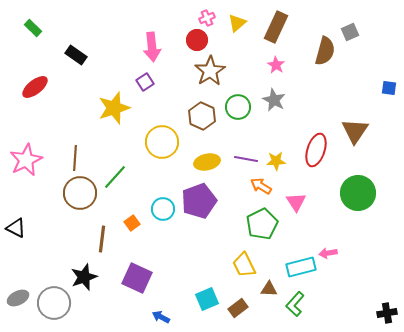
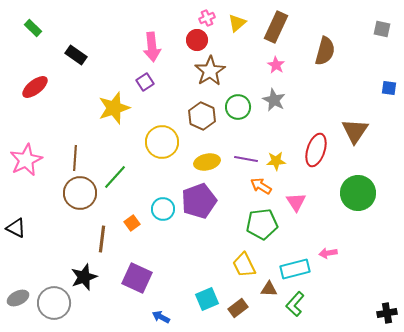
gray square at (350, 32): moved 32 px right, 3 px up; rotated 36 degrees clockwise
green pentagon at (262, 224): rotated 20 degrees clockwise
cyan rectangle at (301, 267): moved 6 px left, 2 px down
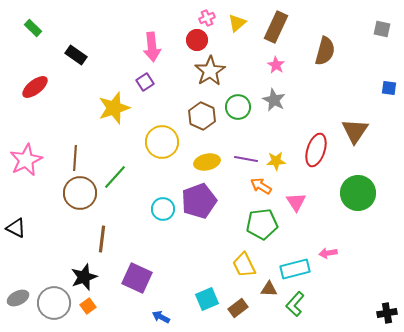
orange square at (132, 223): moved 44 px left, 83 px down
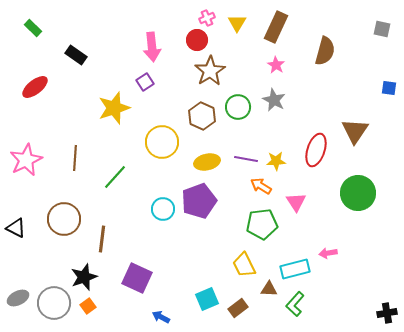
yellow triangle at (237, 23): rotated 18 degrees counterclockwise
brown circle at (80, 193): moved 16 px left, 26 px down
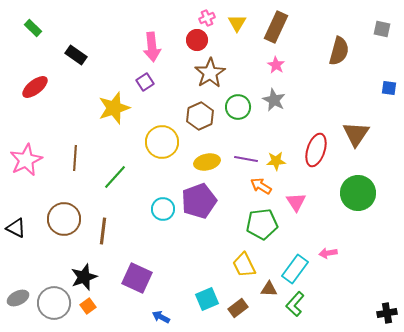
brown semicircle at (325, 51): moved 14 px right
brown star at (210, 71): moved 2 px down
brown hexagon at (202, 116): moved 2 px left; rotated 12 degrees clockwise
brown triangle at (355, 131): moved 1 px right, 3 px down
brown line at (102, 239): moved 1 px right, 8 px up
cyan rectangle at (295, 269): rotated 40 degrees counterclockwise
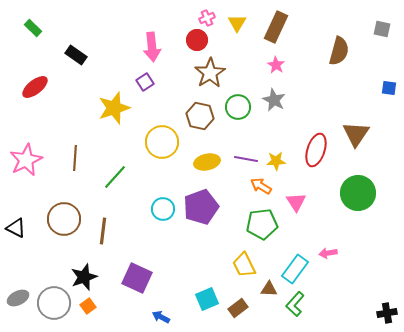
brown hexagon at (200, 116): rotated 24 degrees counterclockwise
purple pentagon at (199, 201): moved 2 px right, 6 px down
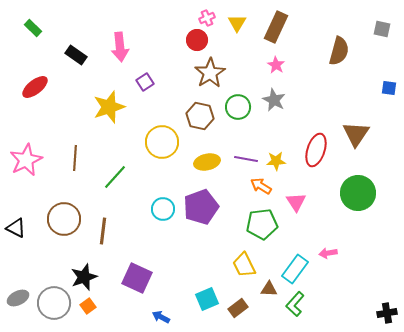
pink arrow at (152, 47): moved 32 px left
yellow star at (114, 108): moved 5 px left, 1 px up
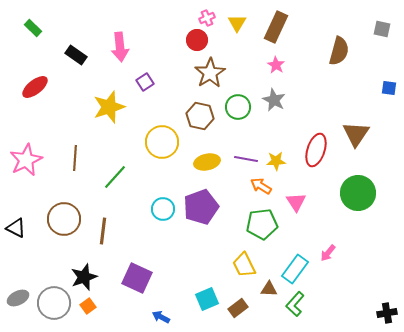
pink arrow at (328, 253): rotated 42 degrees counterclockwise
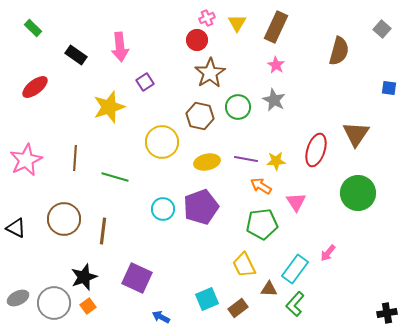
gray square at (382, 29): rotated 30 degrees clockwise
green line at (115, 177): rotated 64 degrees clockwise
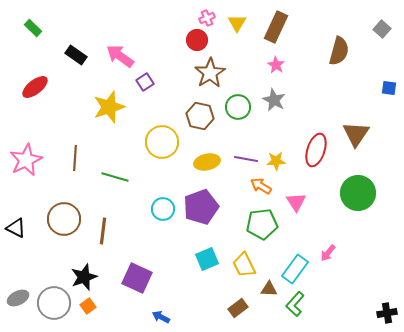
pink arrow at (120, 47): moved 9 px down; rotated 132 degrees clockwise
cyan square at (207, 299): moved 40 px up
